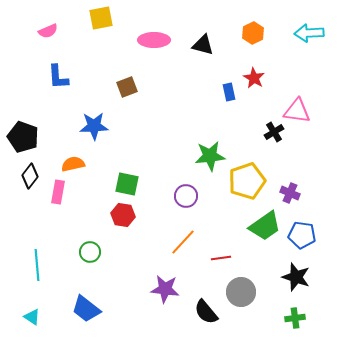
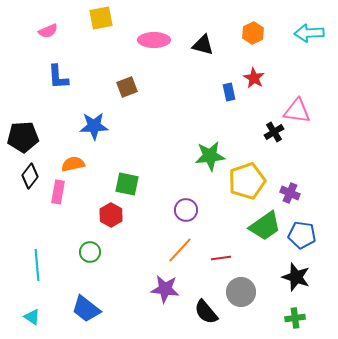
black pentagon: rotated 24 degrees counterclockwise
purple circle: moved 14 px down
red hexagon: moved 12 px left; rotated 20 degrees clockwise
orange line: moved 3 px left, 8 px down
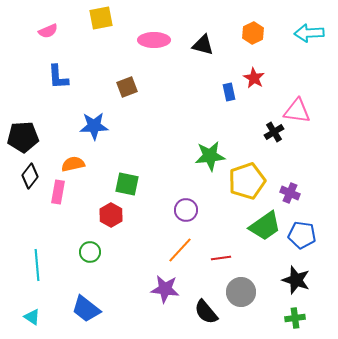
black star: moved 3 px down
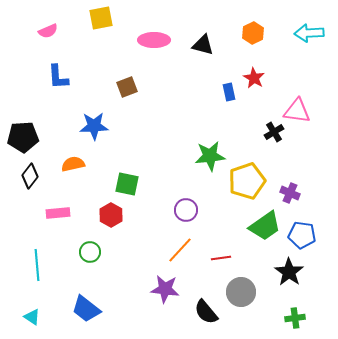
pink rectangle: moved 21 px down; rotated 75 degrees clockwise
black star: moved 7 px left, 8 px up; rotated 16 degrees clockwise
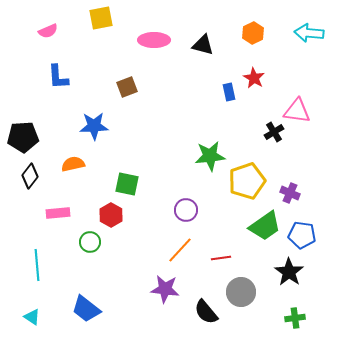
cyan arrow: rotated 8 degrees clockwise
green circle: moved 10 px up
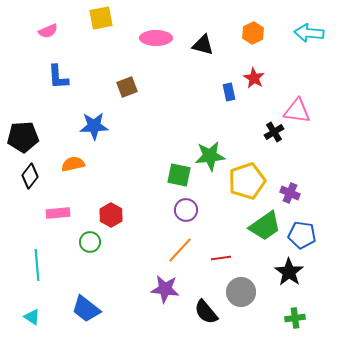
pink ellipse: moved 2 px right, 2 px up
green square: moved 52 px right, 9 px up
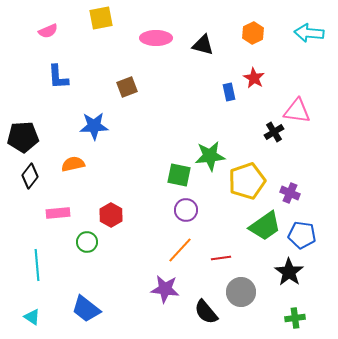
green circle: moved 3 px left
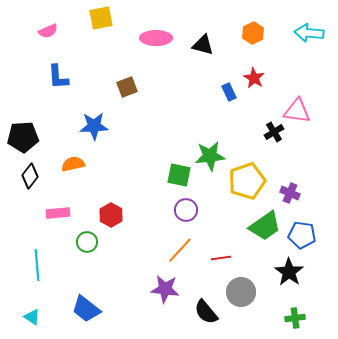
blue rectangle: rotated 12 degrees counterclockwise
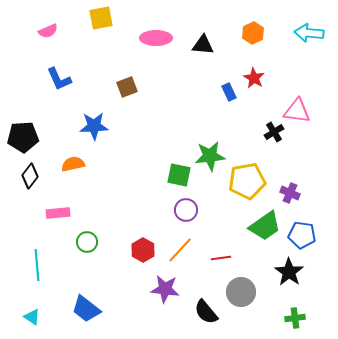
black triangle: rotated 10 degrees counterclockwise
blue L-shape: moved 1 px right, 2 px down; rotated 20 degrees counterclockwise
yellow pentagon: rotated 9 degrees clockwise
red hexagon: moved 32 px right, 35 px down
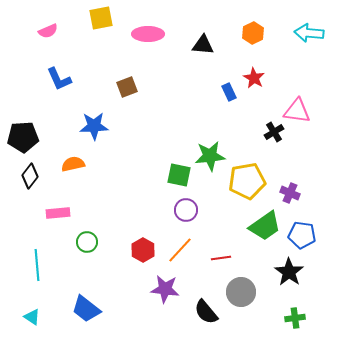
pink ellipse: moved 8 px left, 4 px up
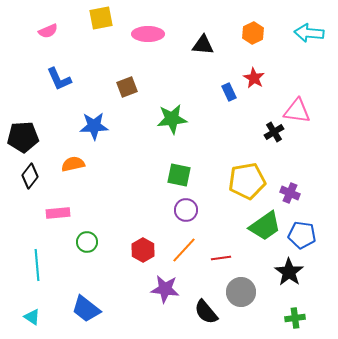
green star: moved 38 px left, 37 px up
orange line: moved 4 px right
